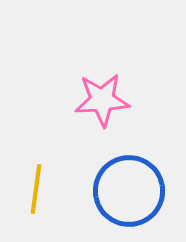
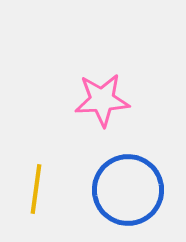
blue circle: moved 1 px left, 1 px up
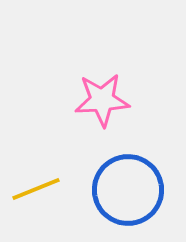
yellow line: rotated 60 degrees clockwise
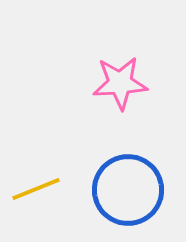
pink star: moved 18 px right, 17 px up
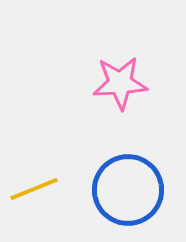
yellow line: moved 2 px left
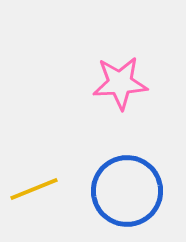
blue circle: moved 1 px left, 1 px down
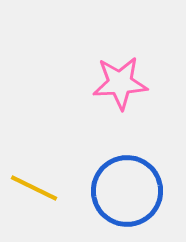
yellow line: moved 1 px up; rotated 48 degrees clockwise
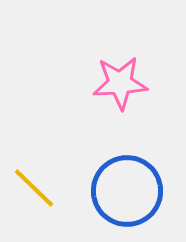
yellow line: rotated 18 degrees clockwise
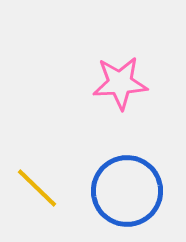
yellow line: moved 3 px right
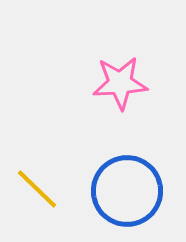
yellow line: moved 1 px down
